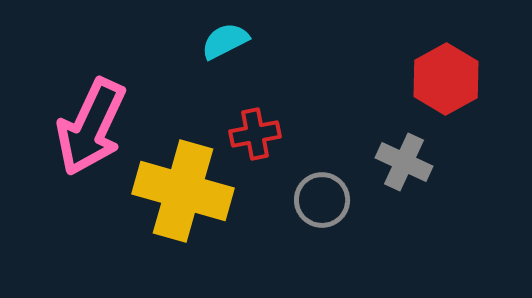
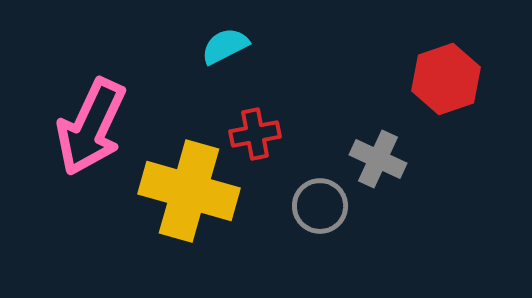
cyan semicircle: moved 5 px down
red hexagon: rotated 10 degrees clockwise
gray cross: moved 26 px left, 3 px up
yellow cross: moved 6 px right
gray circle: moved 2 px left, 6 px down
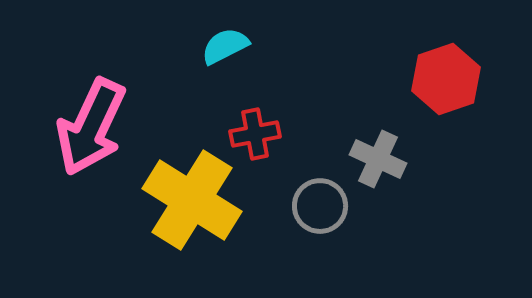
yellow cross: moved 3 px right, 9 px down; rotated 16 degrees clockwise
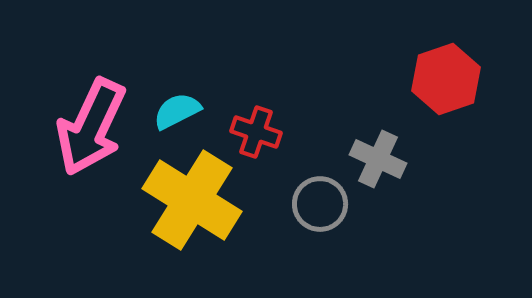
cyan semicircle: moved 48 px left, 65 px down
red cross: moved 1 px right, 2 px up; rotated 30 degrees clockwise
gray circle: moved 2 px up
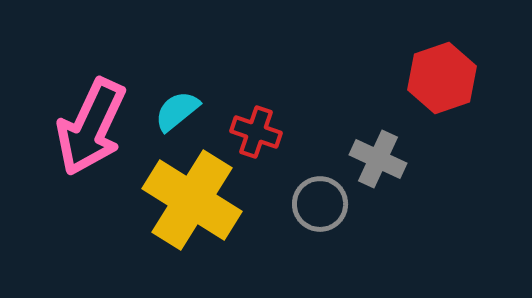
red hexagon: moved 4 px left, 1 px up
cyan semicircle: rotated 12 degrees counterclockwise
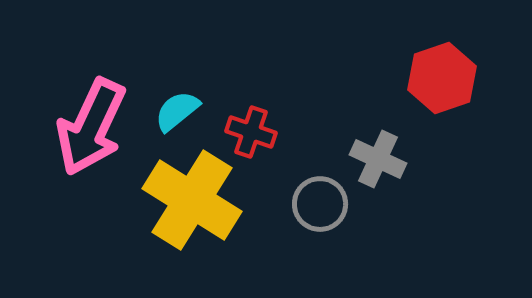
red cross: moved 5 px left
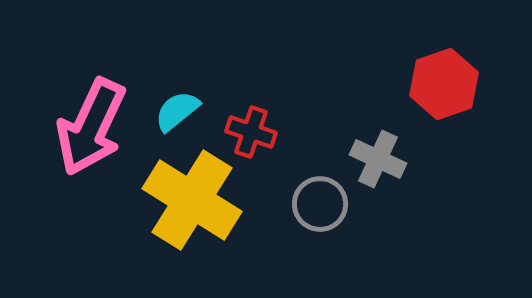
red hexagon: moved 2 px right, 6 px down
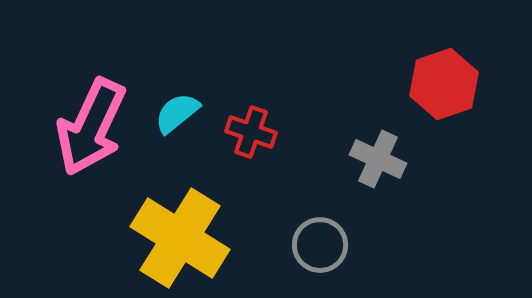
cyan semicircle: moved 2 px down
yellow cross: moved 12 px left, 38 px down
gray circle: moved 41 px down
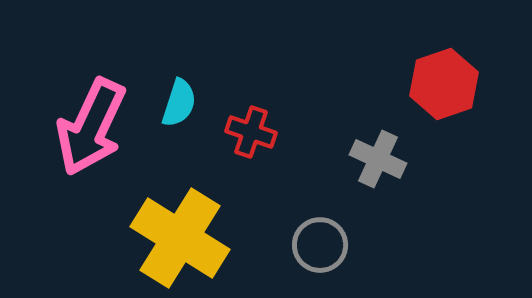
cyan semicircle: moved 2 px right, 10 px up; rotated 147 degrees clockwise
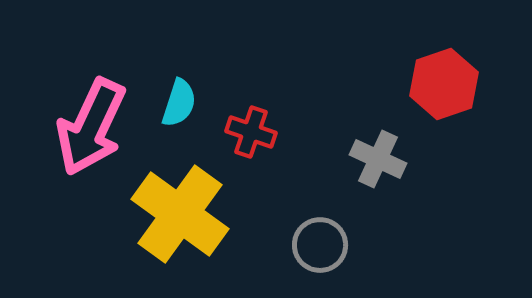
yellow cross: moved 24 px up; rotated 4 degrees clockwise
